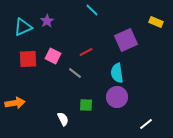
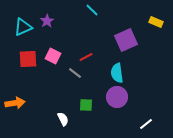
red line: moved 5 px down
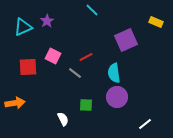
red square: moved 8 px down
cyan semicircle: moved 3 px left
white line: moved 1 px left
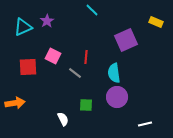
red line: rotated 56 degrees counterclockwise
white line: rotated 24 degrees clockwise
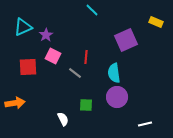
purple star: moved 1 px left, 14 px down
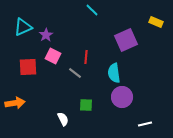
purple circle: moved 5 px right
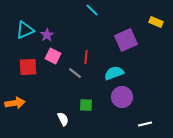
cyan triangle: moved 2 px right, 3 px down
purple star: moved 1 px right
cyan semicircle: rotated 78 degrees clockwise
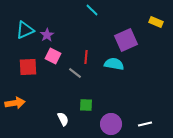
cyan semicircle: moved 9 px up; rotated 30 degrees clockwise
purple circle: moved 11 px left, 27 px down
